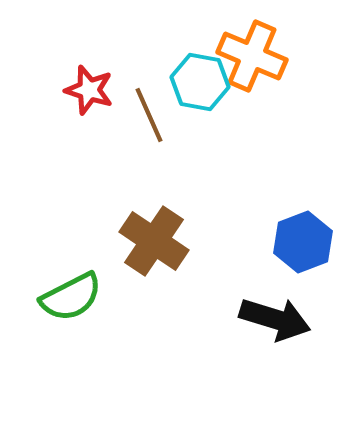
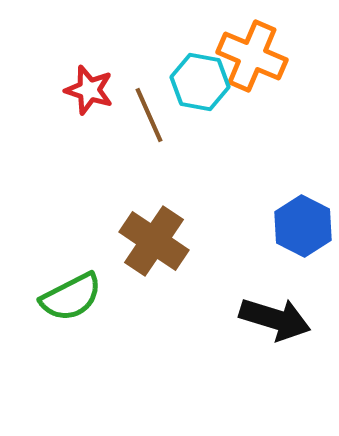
blue hexagon: moved 16 px up; rotated 12 degrees counterclockwise
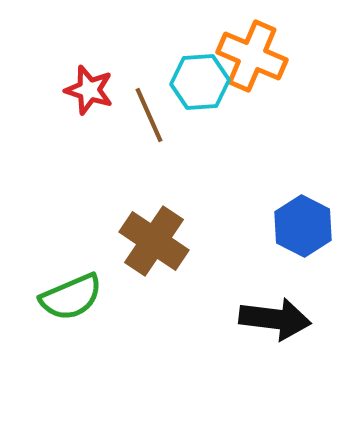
cyan hexagon: rotated 14 degrees counterclockwise
green semicircle: rotated 4 degrees clockwise
black arrow: rotated 10 degrees counterclockwise
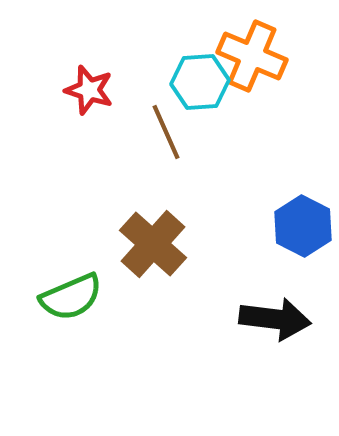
brown line: moved 17 px right, 17 px down
brown cross: moved 1 px left, 3 px down; rotated 8 degrees clockwise
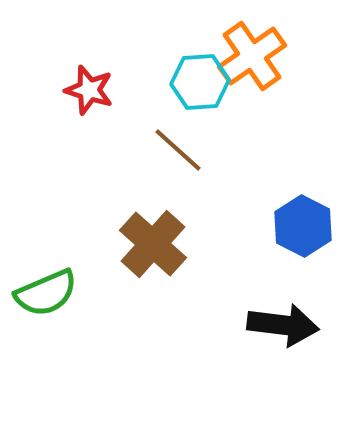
orange cross: rotated 32 degrees clockwise
brown line: moved 12 px right, 18 px down; rotated 24 degrees counterclockwise
green semicircle: moved 25 px left, 4 px up
black arrow: moved 8 px right, 6 px down
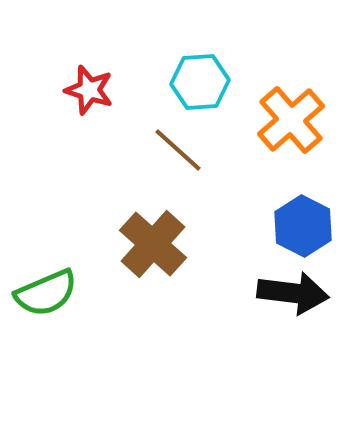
orange cross: moved 39 px right, 64 px down; rotated 6 degrees counterclockwise
black arrow: moved 10 px right, 32 px up
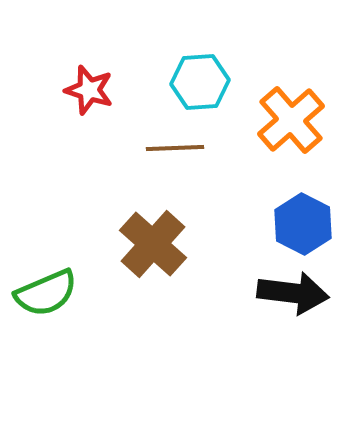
brown line: moved 3 px left, 2 px up; rotated 44 degrees counterclockwise
blue hexagon: moved 2 px up
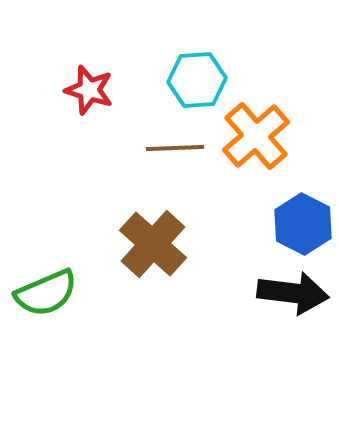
cyan hexagon: moved 3 px left, 2 px up
orange cross: moved 35 px left, 16 px down
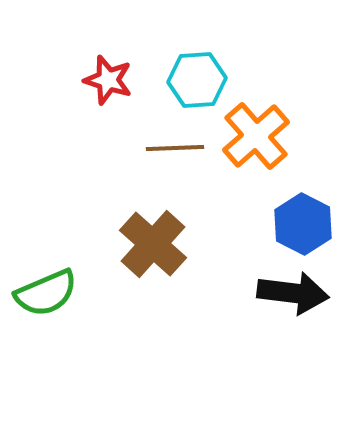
red star: moved 19 px right, 10 px up
